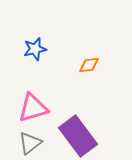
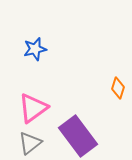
orange diamond: moved 29 px right, 23 px down; rotated 65 degrees counterclockwise
pink triangle: rotated 20 degrees counterclockwise
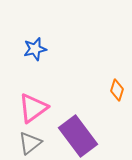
orange diamond: moved 1 px left, 2 px down
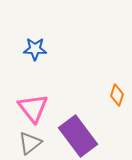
blue star: rotated 15 degrees clockwise
orange diamond: moved 5 px down
pink triangle: rotated 32 degrees counterclockwise
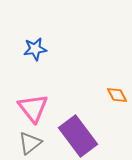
blue star: rotated 10 degrees counterclockwise
orange diamond: rotated 45 degrees counterclockwise
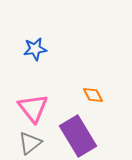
orange diamond: moved 24 px left
purple rectangle: rotated 6 degrees clockwise
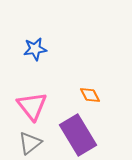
orange diamond: moved 3 px left
pink triangle: moved 1 px left, 2 px up
purple rectangle: moved 1 px up
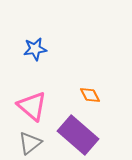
pink triangle: rotated 12 degrees counterclockwise
purple rectangle: rotated 18 degrees counterclockwise
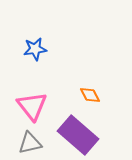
pink triangle: rotated 12 degrees clockwise
gray triangle: rotated 25 degrees clockwise
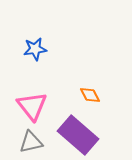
gray triangle: moved 1 px right, 1 px up
